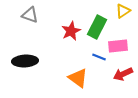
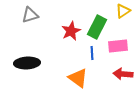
gray triangle: rotated 36 degrees counterclockwise
blue line: moved 7 px left, 4 px up; rotated 64 degrees clockwise
black ellipse: moved 2 px right, 2 px down
red arrow: rotated 30 degrees clockwise
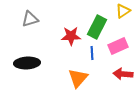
gray triangle: moved 4 px down
red star: moved 5 px down; rotated 24 degrees clockwise
pink rectangle: rotated 18 degrees counterclockwise
orange triangle: rotated 35 degrees clockwise
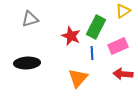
green rectangle: moved 1 px left
red star: rotated 24 degrees clockwise
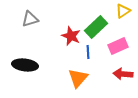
green rectangle: rotated 20 degrees clockwise
blue line: moved 4 px left, 1 px up
black ellipse: moved 2 px left, 2 px down; rotated 10 degrees clockwise
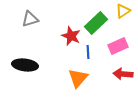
green rectangle: moved 4 px up
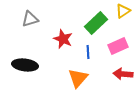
red star: moved 8 px left, 3 px down
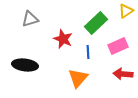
yellow triangle: moved 3 px right
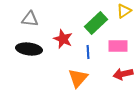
yellow triangle: moved 2 px left
gray triangle: rotated 24 degrees clockwise
pink rectangle: rotated 24 degrees clockwise
black ellipse: moved 4 px right, 16 px up
red arrow: rotated 18 degrees counterclockwise
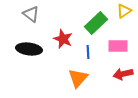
gray triangle: moved 1 px right, 5 px up; rotated 30 degrees clockwise
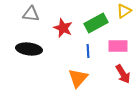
gray triangle: rotated 30 degrees counterclockwise
green rectangle: rotated 15 degrees clockwise
red star: moved 11 px up
blue line: moved 1 px up
red arrow: rotated 108 degrees counterclockwise
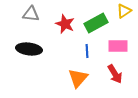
red star: moved 2 px right, 4 px up
blue line: moved 1 px left
red arrow: moved 8 px left
